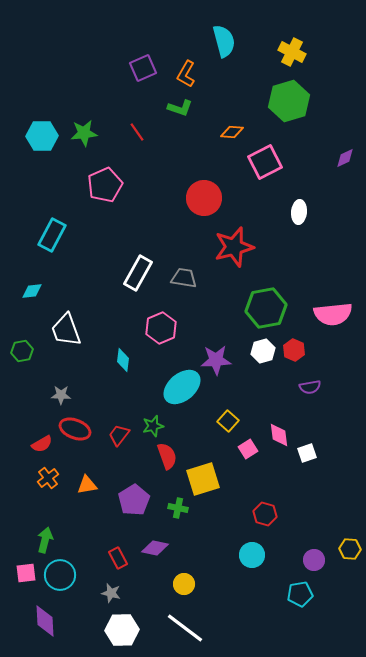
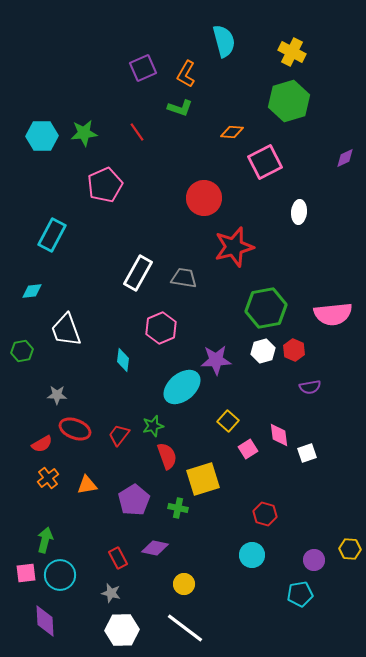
gray star at (61, 395): moved 4 px left
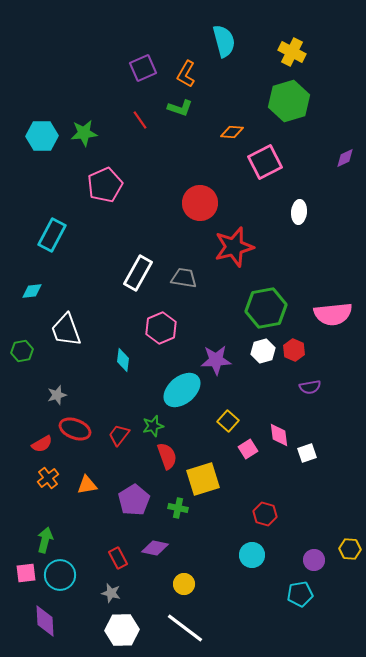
red line at (137, 132): moved 3 px right, 12 px up
red circle at (204, 198): moved 4 px left, 5 px down
cyan ellipse at (182, 387): moved 3 px down
gray star at (57, 395): rotated 18 degrees counterclockwise
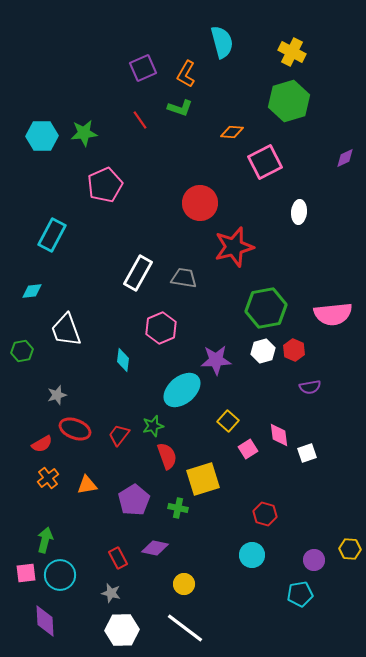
cyan semicircle at (224, 41): moved 2 px left, 1 px down
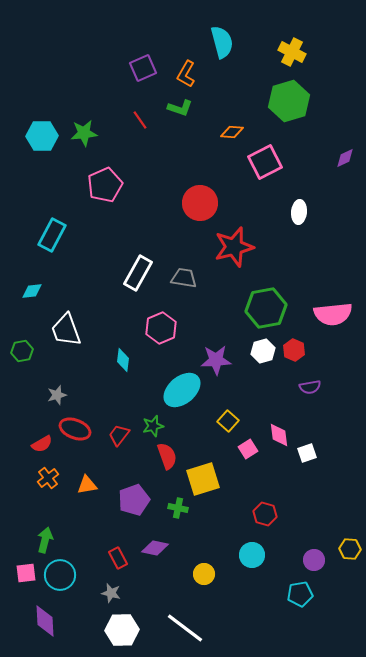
purple pentagon at (134, 500): rotated 12 degrees clockwise
yellow circle at (184, 584): moved 20 px right, 10 px up
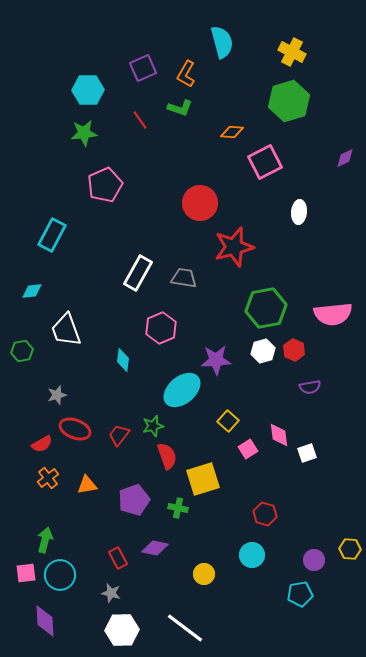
cyan hexagon at (42, 136): moved 46 px right, 46 px up
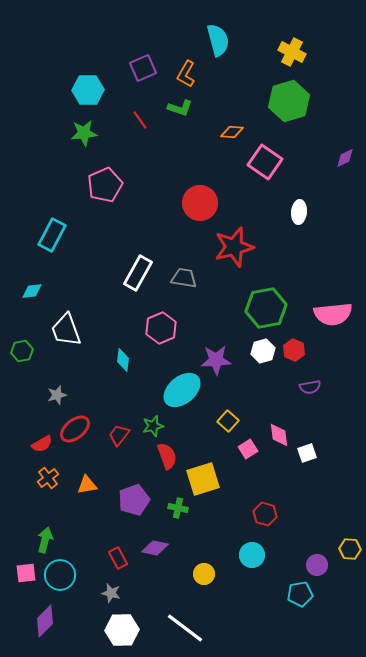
cyan semicircle at (222, 42): moved 4 px left, 2 px up
pink square at (265, 162): rotated 28 degrees counterclockwise
red ellipse at (75, 429): rotated 60 degrees counterclockwise
purple circle at (314, 560): moved 3 px right, 5 px down
purple diamond at (45, 621): rotated 48 degrees clockwise
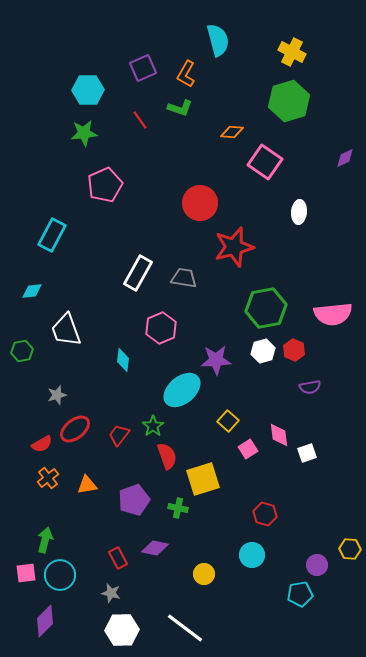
green star at (153, 426): rotated 20 degrees counterclockwise
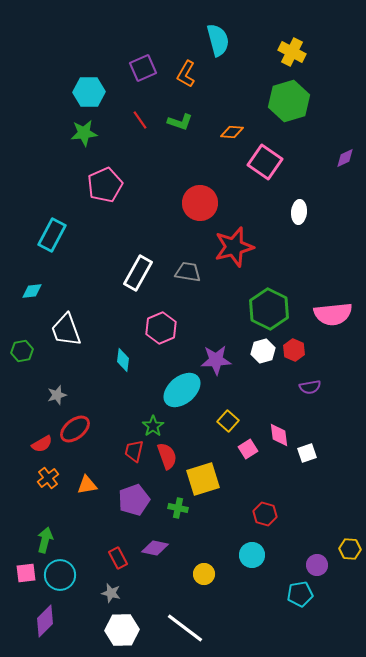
cyan hexagon at (88, 90): moved 1 px right, 2 px down
green L-shape at (180, 108): moved 14 px down
gray trapezoid at (184, 278): moved 4 px right, 6 px up
green hexagon at (266, 308): moved 3 px right, 1 px down; rotated 24 degrees counterclockwise
red trapezoid at (119, 435): moved 15 px right, 16 px down; rotated 25 degrees counterclockwise
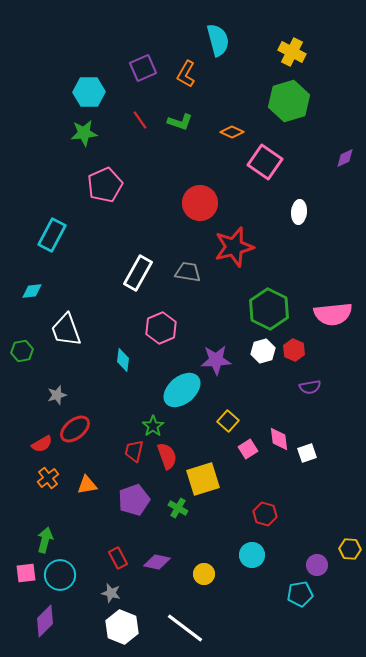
orange diamond at (232, 132): rotated 20 degrees clockwise
pink diamond at (279, 435): moved 4 px down
green cross at (178, 508): rotated 18 degrees clockwise
purple diamond at (155, 548): moved 2 px right, 14 px down
white hexagon at (122, 630): moved 3 px up; rotated 24 degrees clockwise
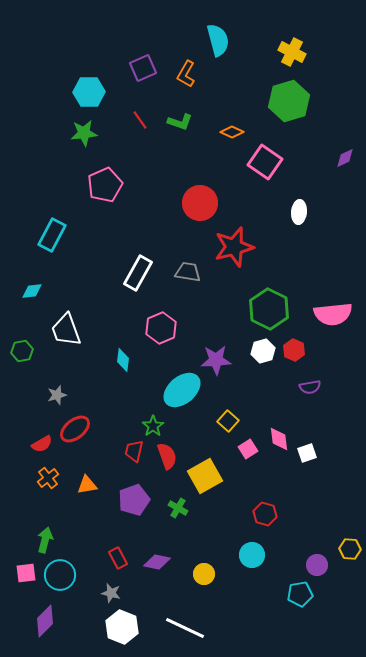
yellow square at (203, 479): moved 2 px right, 3 px up; rotated 12 degrees counterclockwise
white line at (185, 628): rotated 12 degrees counterclockwise
